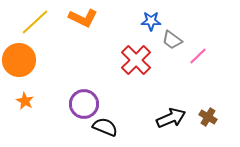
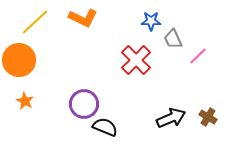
gray trapezoid: moved 1 px right, 1 px up; rotated 30 degrees clockwise
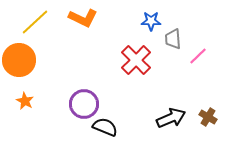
gray trapezoid: rotated 20 degrees clockwise
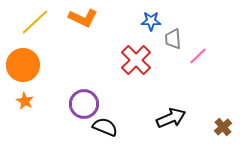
orange circle: moved 4 px right, 5 px down
brown cross: moved 15 px right, 10 px down; rotated 18 degrees clockwise
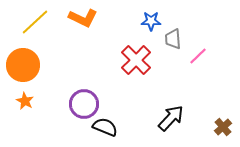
black arrow: rotated 24 degrees counterclockwise
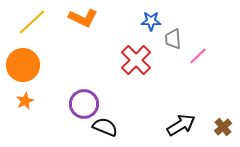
yellow line: moved 3 px left
orange star: rotated 18 degrees clockwise
black arrow: moved 10 px right, 7 px down; rotated 16 degrees clockwise
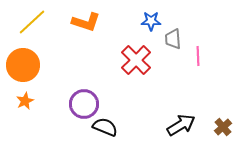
orange L-shape: moved 3 px right, 4 px down; rotated 8 degrees counterclockwise
pink line: rotated 48 degrees counterclockwise
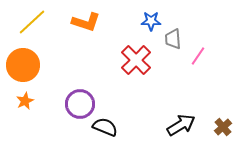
pink line: rotated 36 degrees clockwise
purple circle: moved 4 px left
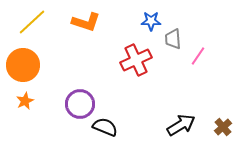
red cross: rotated 20 degrees clockwise
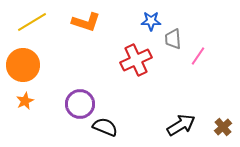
yellow line: rotated 12 degrees clockwise
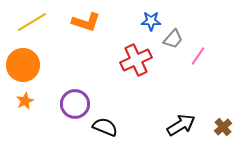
gray trapezoid: rotated 135 degrees counterclockwise
purple circle: moved 5 px left
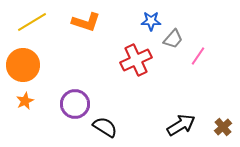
black semicircle: rotated 10 degrees clockwise
